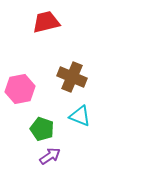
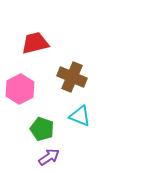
red trapezoid: moved 11 px left, 21 px down
pink hexagon: rotated 16 degrees counterclockwise
purple arrow: moved 1 px left, 1 px down
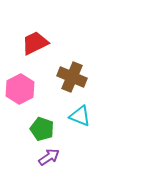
red trapezoid: rotated 12 degrees counterclockwise
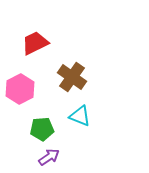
brown cross: rotated 12 degrees clockwise
green pentagon: rotated 25 degrees counterclockwise
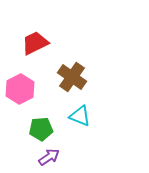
green pentagon: moved 1 px left
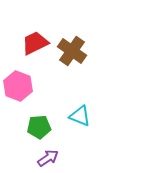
brown cross: moved 26 px up
pink hexagon: moved 2 px left, 3 px up; rotated 12 degrees counterclockwise
green pentagon: moved 2 px left, 2 px up
purple arrow: moved 1 px left, 1 px down
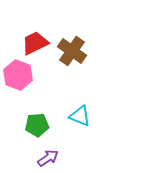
pink hexagon: moved 11 px up
green pentagon: moved 2 px left, 2 px up
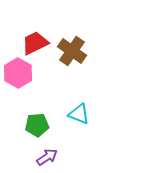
pink hexagon: moved 2 px up; rotated 8 degrees clockwise
cyan triangle: moved 1 px left, 2 px up
purple arrow: moved 1 px left, 1 px up
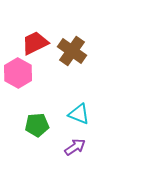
purple arrow: moved 28 px right, 10 px up
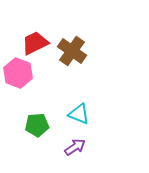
pink hexagon: rotated 8 degrees counterclockwise
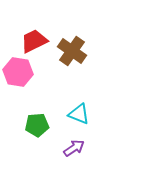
red trapezoid: moved 1 px left, 2 px up
pink hexagon: moved 1 px up; rotated 12 degrees counterclockwise
purple arrow: moved 1 px left, 1 px down
